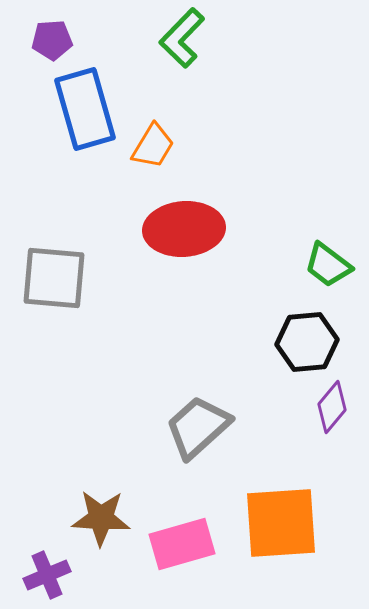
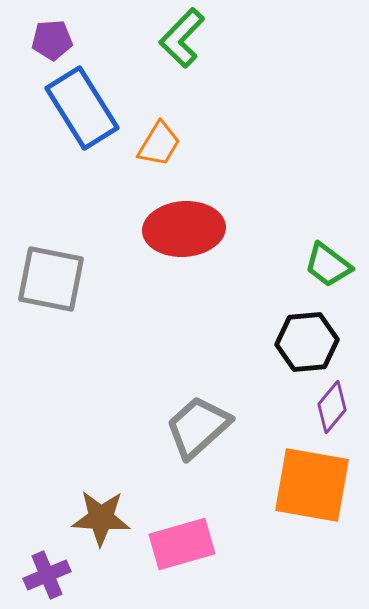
blue rectangle: moved 3 px left, 1 px up; rotated 16 degrees counterclockwise
orange trapezoid: moved 6 px right, 2 px up
gray square: moved 3 px left, 1 px down; rotated 6 degrees clockwise
orange square: moved 31 px right, 38 px up; rotated 14 degrees clockwise
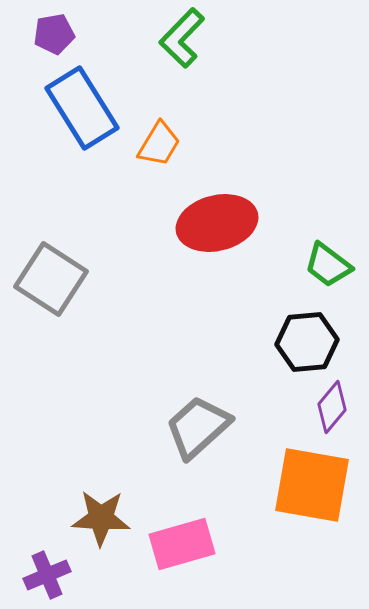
purple pentagon: moved 2 px right, 6 px up; rotated 6 degrees counterclockwise
red ellipse: moved 33 px right, 6 px up; rotated 10 degrees counterclockwise
gray square: rotated 22 degrees clockwise
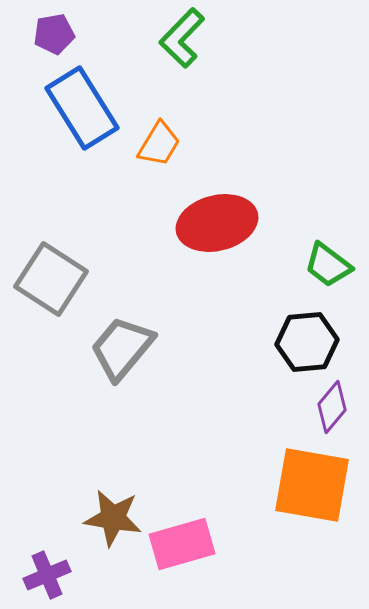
gray trapezoid: moved 76 px left, 79 px up; rotated 8 degrees counterclockwise
brown star: moved 12 px right; rotated 6 degrees clockwise
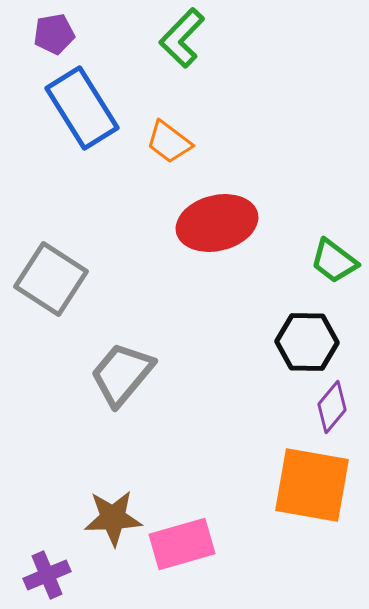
orange trapezoid: moved 10 px right, 2 px up; rotated 96 degrees clockwise
green trapezoid: moved 6 px right, 4 px up
black hexagon: rotated 6 degrees clockwise
gray trapezoid: moved 26 px down
brown star: rotated 12 degrees counterclockwise
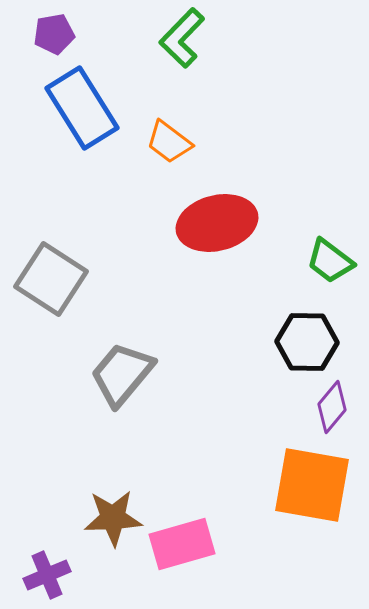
green trapezoid: moved 4 px left
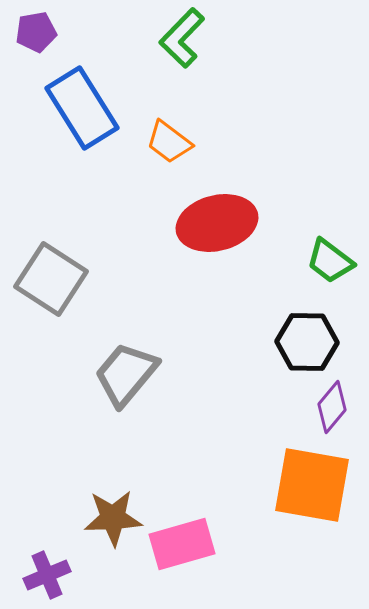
purple pentagon: moved 18 px left, 2 px up
gray trapezoid: moved 4 px right
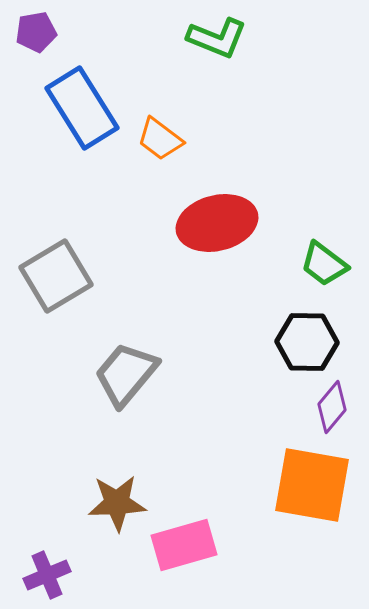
green L-shape: moved 35 px right; rotated 112 degrees counterclockwise
orange trapezoid: moved 9 px left, 3 px up
green trapezoid: moved 6 px left, 3 px down
gray square: moved 5 px right, 3 px up; rotated 26 degrees clockwise
brown star: moved 4 px right, 15 px up
pink rectangle: moved 2 px right, 1 px down
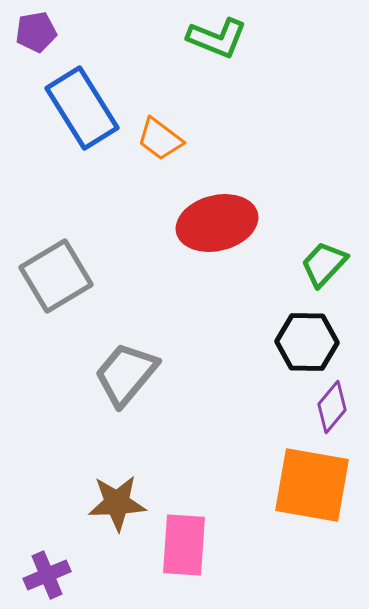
green trapezoid: rotated 96 degrees clockwise
pink rectangle: rotated 70 degrees counterclockwise
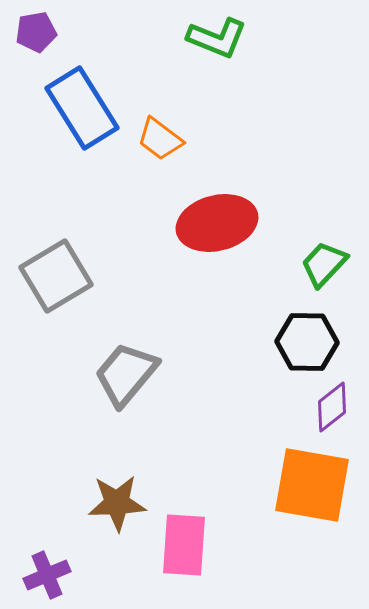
purple diamond: rotated 12 degrees clockwise
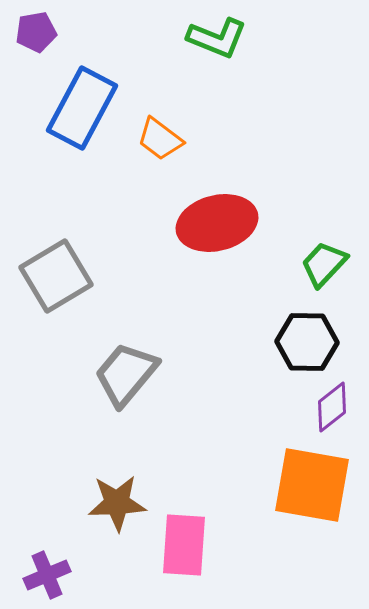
blue rectangle: rotated 60 degrees clockwise
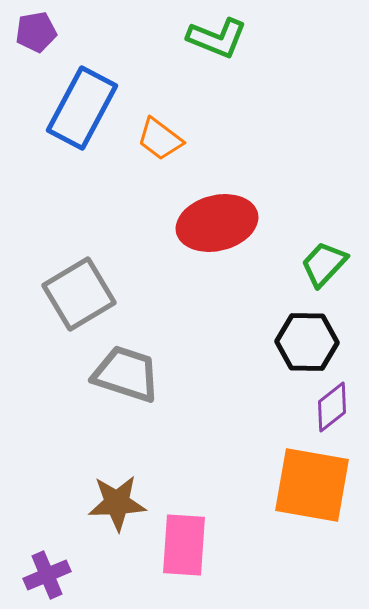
gray square: moved 23 px right, 18 px down
gray trapezoid: rotated 68 degrees clockwise
